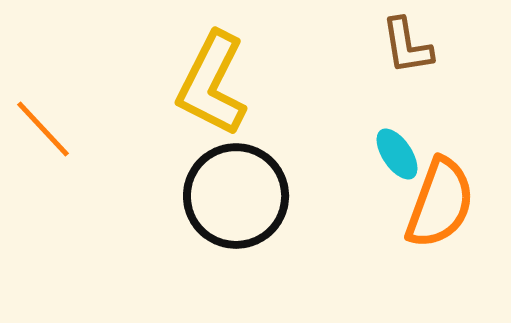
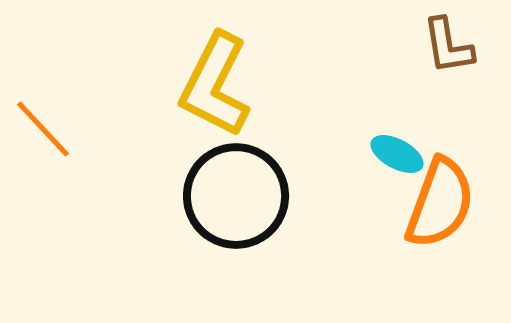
brown L-shape: moved 41 px right
yellow L-shape: moved 3 px right, 1 px down
cyan ellipse: rotated 28 degrees counterclockwise
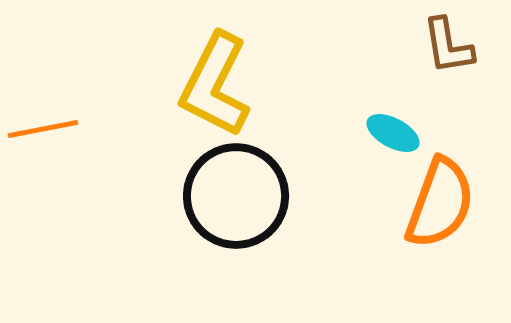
orange line: rotated 58 degrees counterclockwise
cyan ellipse: moved 4 px left, 21 px up
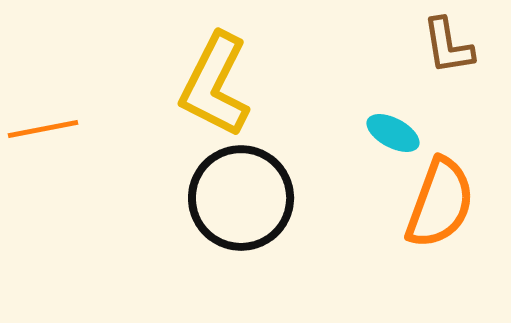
black circle: moved 5 px right, 2 px down
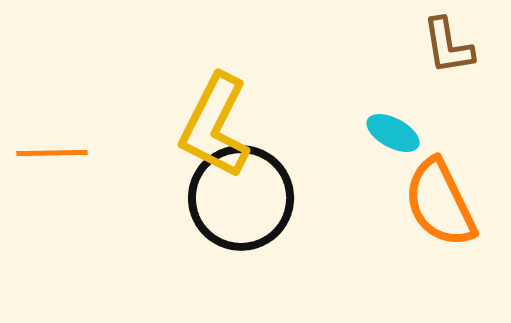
yellow L-shape: moved 41 px down
orange line: moved 9 px right, 24 px down; rotated 10 degrees clockwise
orange semicircle: rotated 134 degrees clockwise
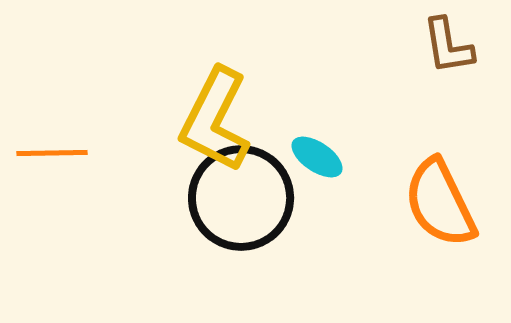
yellow L-shape: moved 6 px up
cyan ellipse: moved 76 px left, 24 px down; rotated 6 degrees clockwise
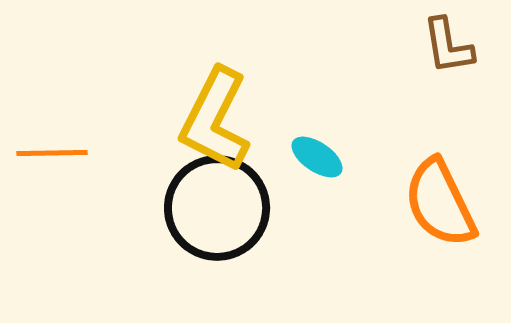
black circle: moved 24 px left, 10 px down
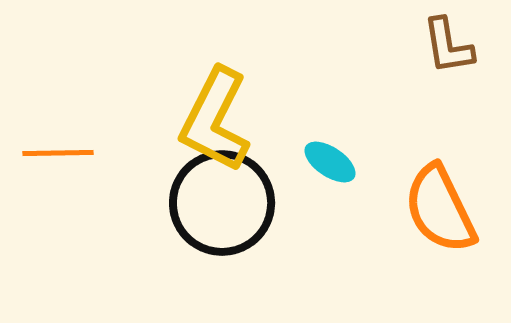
orange line: moved 6 px right
cyan ellipse: moved 13 px right, 5 px down
orange semicircle: moved 6 px down
black circle: moved 5 px right, 5 px up
